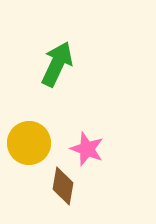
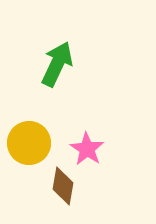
pink star: rotated 12 degrees clockwise
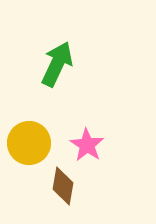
pink star: moved 4 px up
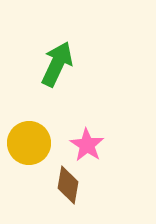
brown diamond: moved 5 px right, 1 px up
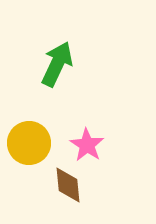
brown diamond: rotated 15 degrees counterclockwise
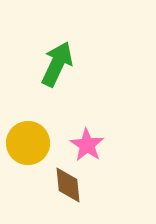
yellow circle: moved 1 px left
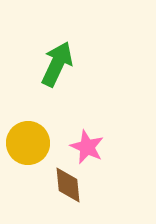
pink star: moved 2 px down; rotated 8 degrees counterclockwise
